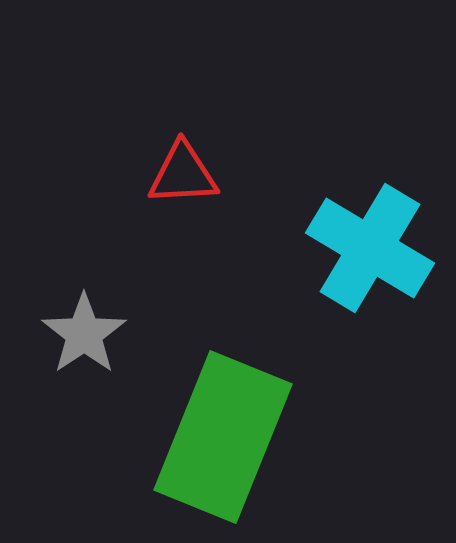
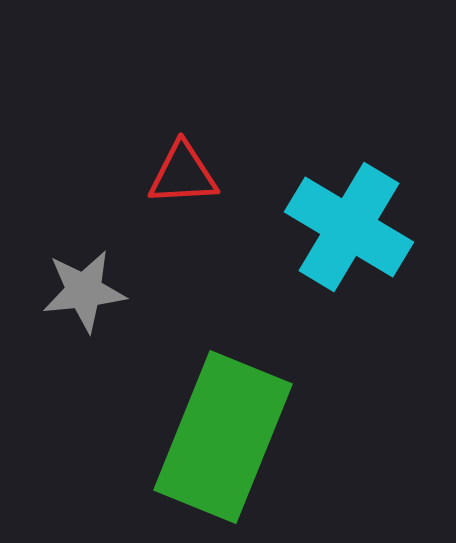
cyan cross: moved 21 px left, 21 px up
gray star: moved 43 px up; rotated 28 degrees clockwise
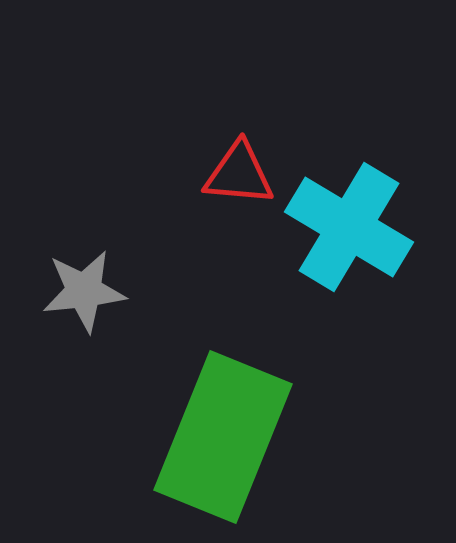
red triangle: moved 56 px right; rotated 8 degrees clockwise
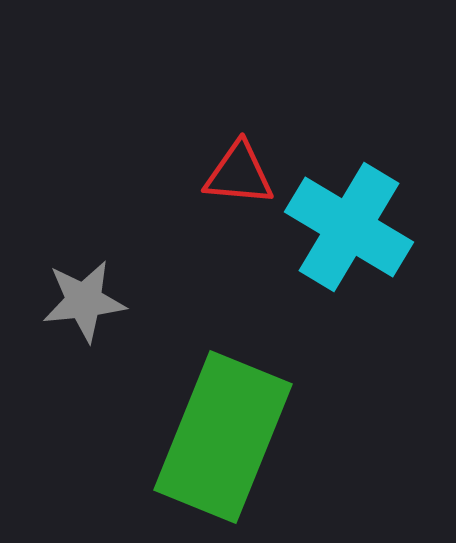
gray star: moved 10 px down
